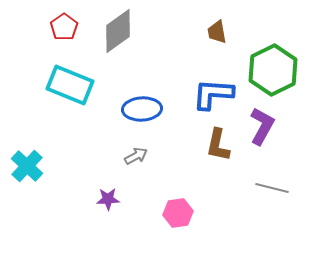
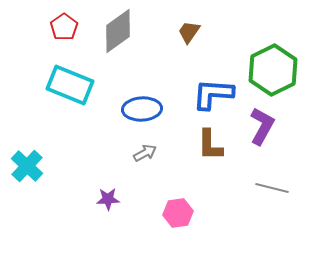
brown trapezoid: moved 28 px left; rotated 45 degrees clockwise
brown L-shape: moved 8 px left; rotated 12 degrees counterclockwise
gray arrow: moved 9 px right, 3 px up
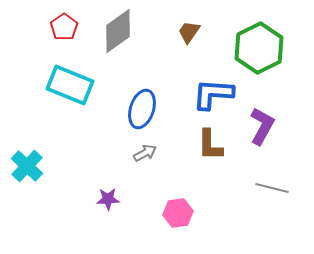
green hexagon: moved 14 px left, 22 px up
blue ellipse: rotated 69 degrees counterclockwise
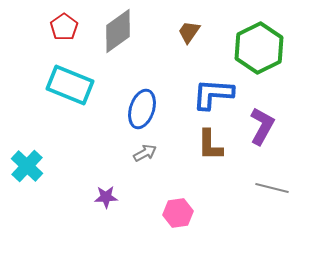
purple star: moved 2 px left, 2 px up
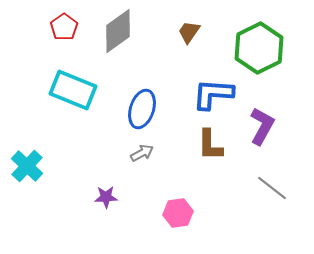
cyan rectangle: moved 3 px right, 5 px down
gray arrow: moved 3 px left
gray line: rotated 24 degrees clockwise
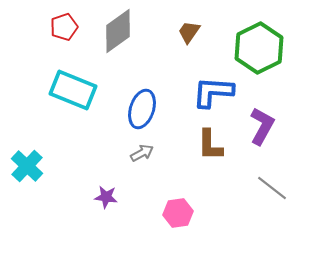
red pentagon: rotated 16 degrees clockwise
blue L-shape: moved 2 px up
purple star: rotated 10 degrees clockwise
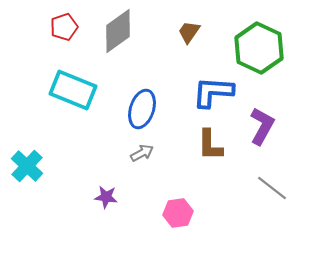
green hexagon: rotated 9 degrees counterclockwise
